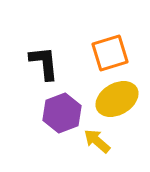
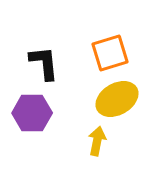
purple hexagon: moved 30 px left; rotated 21 degrees clockwise
yellow arrow: rotated 60 degrees clockwise
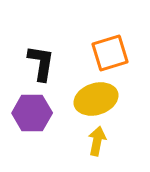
black L-shape: moved 3 px left; rotated 15 degrees clockwise
yellow ellipse: moved 21 px left; rotated 12 degrees clockwise
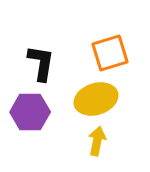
purple hexagon: moved 2 px left, 1 px up
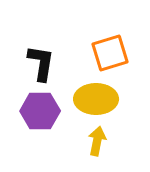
yellow ellipse: rotated 18 degrees clockwise
purple hexagon: moved 10 px right, 1 px up
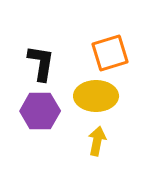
yellow ellipse: moved 3 px up
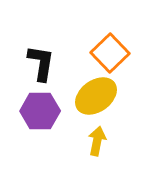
orange square: rotated 27 degrees counterclockwise
yellow ellipse: rotated 36 degrees counterclockwise
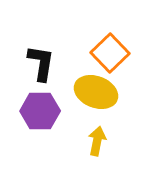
yellow ellipse: moved 4 px up; rotated 57 degrees clockwise
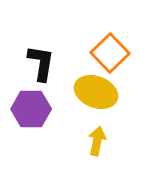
purple hexagon: moved 9 px left, 2 px up
